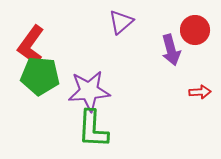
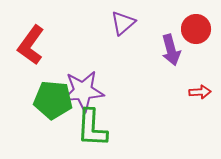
purple triangle: moved 2 px right, 1 px down
red circle: moved 1 px right, 1 px up
green pentagon: moved 13 px right, 24 px down
purple star: moved 6 px left
green L-shape: moved 1 px left, 1 px up
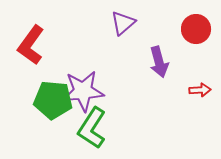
purple arrow: moved 12 px left, 12 px down
red arrow: moved 2 px up
green L-shape: rotated 30 degrees clockwise
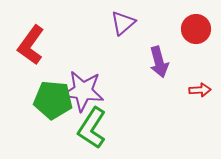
purple star: rotated 12 degrees clockwise
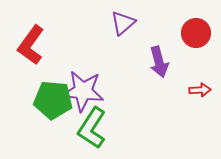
red circle: moved 4 px down
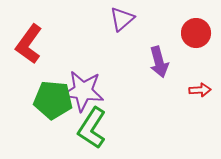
purple triangle: moved 1 px left, 4 px up
red L-shape: moved 2 px left, 1 px up
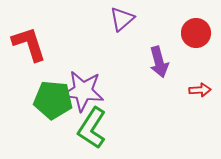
red L-shape: rotated 126 degrees clockwise
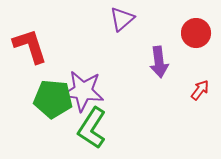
red L-shape: moved 1 px right, 2 px down
purple arrow: rotated 8 degrees clockwise
red arrow: rotated 50 degrees counterclockwise
green pentagon: moved 1 px up
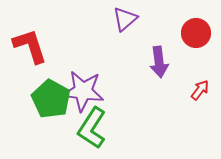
purple triangle: moved 3 px right
green pentagon: moved 2 px left; rotated 24 degrees clockwise
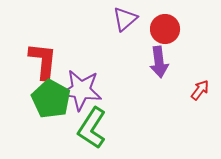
red circle: moved 31 px left, 4 px up
red L-shape: moved 13 px right, 15 px down; rotated 24 degrees clockwise
purple star: moved 2 px left, 1 px up
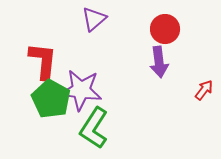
purple triangle: moved 31 px left
red arrow: moved 4 px right
green L-shape: moved 2 px right
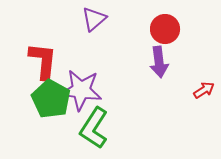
red arrow: rotated 20 degrees clockwise
